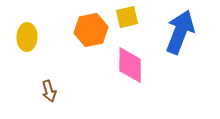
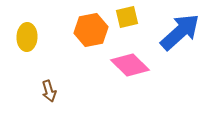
blue arrow: rotated 27 degrees clockwise
pink diamond: rotated 45 degrees counterclockwise
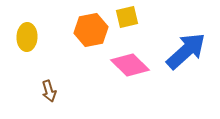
blue arrow: moved 6 px right, 19 px down
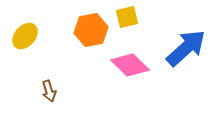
yellow ellipse: moved 2 px left, 1 px up; rotated 40 degrees clockwise
blue arrow: moved 3 px up
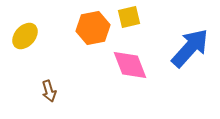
yellow square: moved 2 px right
orange hexagon: moved 2 px right, 2 px up
blue arrow: moved 4 px right; rotated 6 degrees counterclockwise
pink diamond: rotated 24 degrees clockwise
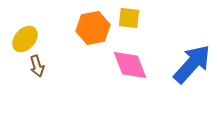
yellow square: moved 1 px down; rotated 20 degrees clockwise
yellow ellipse: moved 3 px down
blue arrow: moved 2 px right, 16 px down
brown arrow: moved 12 px left, 25 px up
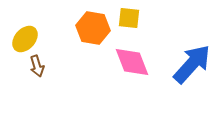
orange hexagon: rotated 20 degrees clockwise
pink diamond: moved 2 px right, 3 px up
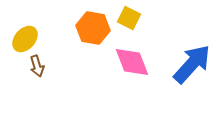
yellow square: rotated 20 degrees clockwise
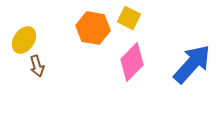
yellow ellipse: moved 1 px left, 1 px down; rotated 8 degrees counterclockwise
pink diamond: rotated 66 degrees clockwise
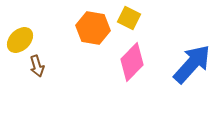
yellow ellipse: moved 4 px left; rotated 12 degrees clockwise
